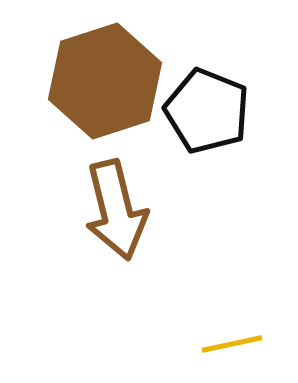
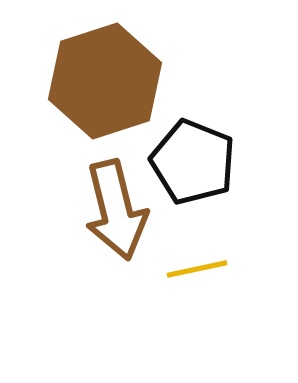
black pentagon: moved 14 px left, 51 px down
yellow line: moved 35 px left, 75 px up
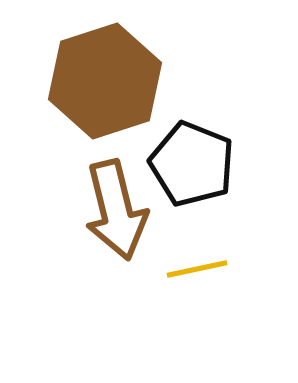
black pentagon: moved 1 px left, 2 px down
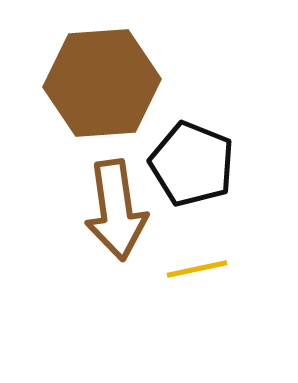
brown hexagon: moved 3 px left, 2 px down; rotated 14 degrees clockwise
brown arrow: rotated 6 degrees clockwise
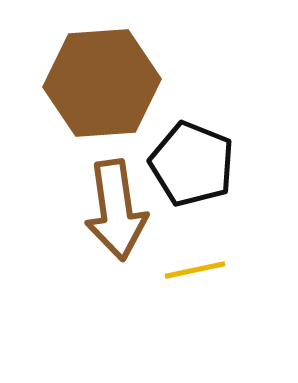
yellow line: moved 2 px left, 1 px down
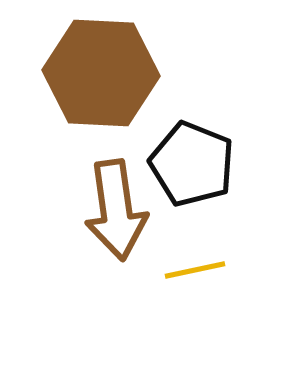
brown hexagon: moved 1 px left, 10 px up; rotated 7 degrees clockwise
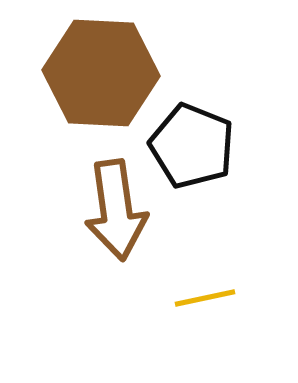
black pentagon: moved 18 px up
yellow line: moved 10 px right, 28 px down
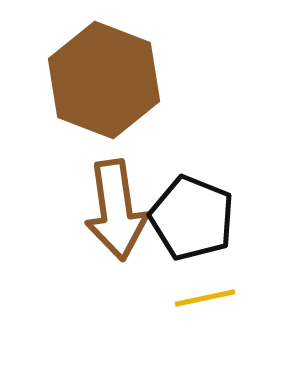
brown hexagon: moved 3 px right, 7 px down; rotated 18 degrees clockwise
black pentagon: moved 72 px down
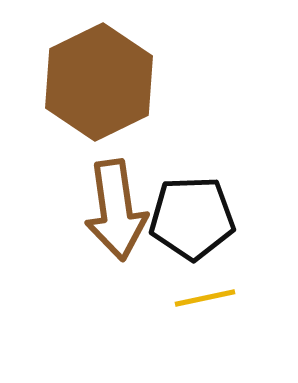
brown hexagon: moved 5 px left, 2 px down; rotated 13 degrees clockwise
black pentagon: rotated 24 degrees counterclockwise
